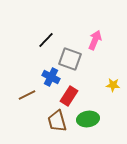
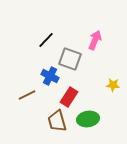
blue cross: moved 1 px left, 1 px up
red rectangle: moved 1 px down
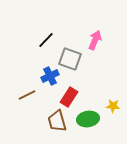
blue cross: rotated 36 degrees clockwise
yellow star: moved 21 px down
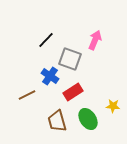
blue cross: rotated 30 degrees counterclockwise
red rectangle: moved 4 px right, 5 px up; rotated 24 degrees clockwise
green ellipse: rotated 65 degrees clockwise
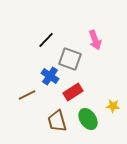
pink arrow: rotated 138 degrees clockwise
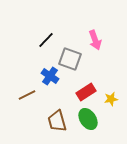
red rectangle: moved 13 px right
yellow star: moved 2 px left, 7 px up; rotated 16 degrees counterclockwise
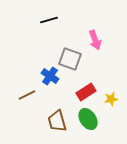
black line: moved 3 px right, 20 px up; rotated 30 degrees clockwise
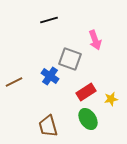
brown line: moved 13 px left, 13 px up
brown trapezoid: moved 9 px left, 5 px down
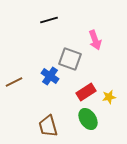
yellow star: moved 2 px left, 2 px up
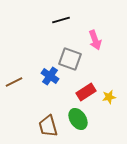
black line: moved 12 px right
green ellipse: moved 10 px left
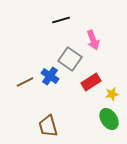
pink arrow: moved 2 px left
gray square: rotated 15 degrees clockwise
brown line: moved 11 px right
red rectangle: moved 5 px right, 10 px up
yellow star: moved 3 px right, 3 px up
green ellipse: moved 31 px right
